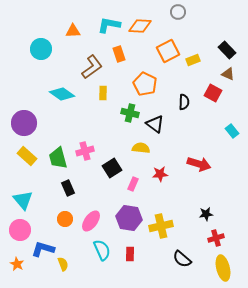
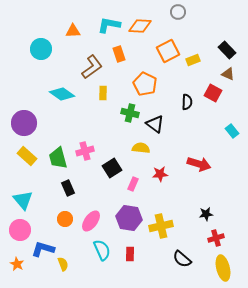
black semicircle at (184, 102): moved 3 px right
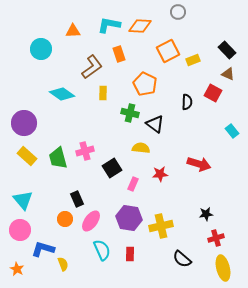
black rectangle at (68, 188): moved 9 px right, 11 px down
orange star at (17, 264): moved 5 px down
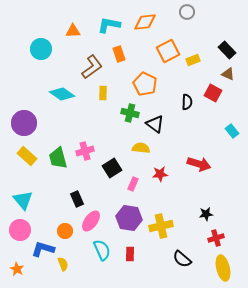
gray circle at (178, 12): moved 9 px right
orange diamond at (140, 26): moved 5 px right, 4 px up; rotated 10 degrees counterclockwise
orange circle at (65, 219): moved 12 px down
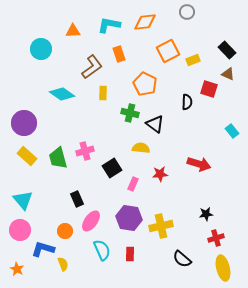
red square at (213, 93): moved 4 px left, 4 px up; rotated 12 degrees counterclockwise
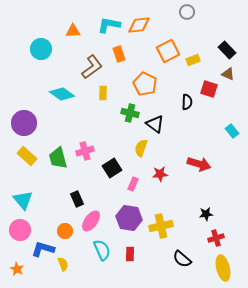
orange diamond at (145, 22): moved 6 px left, 3 px down
yellow semicircle at (141, 148): rotated 78 degrees counterclockwise
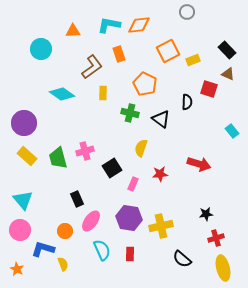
black triangle at (155, 124): moved 6 px right, 5 px up
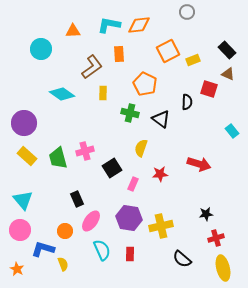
orange rectangle at (119, 54): rotated 14 degrees clockwise
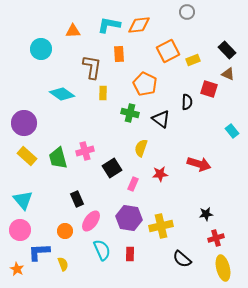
brown L-shape at (92, 67): rotated 45 degrees counterclockwise
blue L-shape at (43, 249): moved 4 px left, 3 px down; rotated 20 degrees counterclockwise
